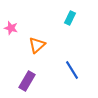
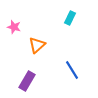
pink star: moved 3 px right, 1 px up
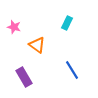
cyan rectangle: moved 3 px left, 5 px down
orange triangle: rotated 42 degrees counterclockwise
purple rectangle: moved 3 px left, 4 px up; rotated 60 degrees counterclockwise
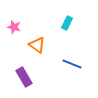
blue line: moved 6 px up; rotated 36 degrees counterclockwise
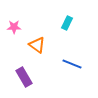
pink star: rotated 16 degrees counterclockwise
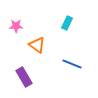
pink star: moved 2 px right, 1 px up
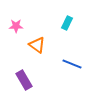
purple rectangle: moved 3 px down
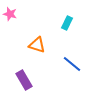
pink star: moved 6 px left, 12 px up; rotated 16 degrees clockwise
orange triangle: rotated 18 degrees counterclockwise
blue line: rotated 18 degrees clockwise
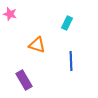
blue line: moved 1 px left, 3 px up; rotated 48 degrees clockwise
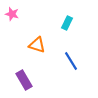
pink star: moved 2 px right
blue line: rotated 30 degrees counterclockwise
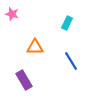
orange triangle: moved 2 px left, 2 px down; rotated 18 degrees counterclockwise
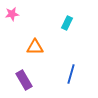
pink star: rotated 24 degrees counterclockwise
blue line: moved 13 px down; rotated 48 degrees clockwise
